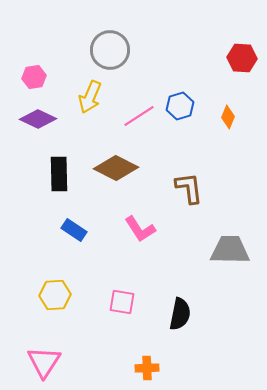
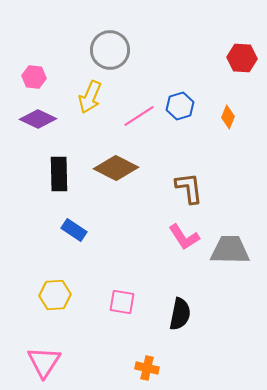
pink hexagon: rotated 15 degrees clockwise
pink L-shape: moved 44 px right, 8 px down
orange cross: rotated 15 degrees clockwise
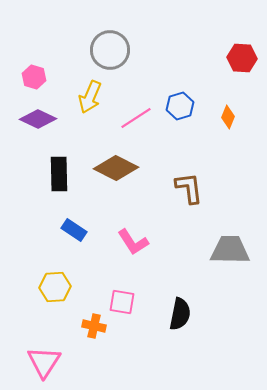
pink hexagon: rotated 10 degrees clockwise
pink line: moved 3 px left, 2 px down
pink L-shape: moved 51 px left, 5 px down
yellow hexagon: moved 8 px up
orange cross: moved 53 px left, 42 px up
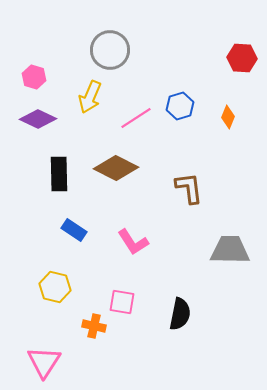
yellow hexagon: rotated 16 degrees clockwise
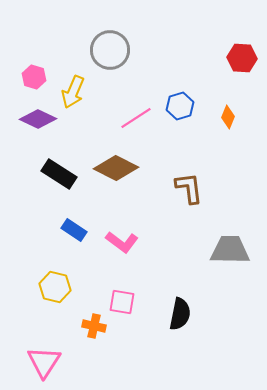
yellow arrow: moved 17 px left, 5 px up
black rectangle: rotated 56 degrees counterclockwise
pink L-shape: moved 11 px left; rotated 20 degrees counterclockwise
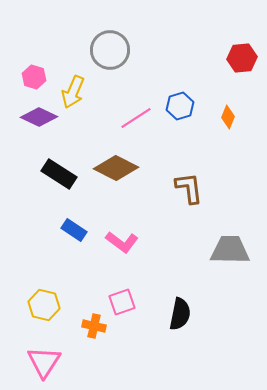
red hexagon: rotated 8 degrees counterclockwise
purple diamond: moved 1 px right, 2 px up
yellow hexagon: moved 11 px left, 18 px down
pink square: rotated 28 degrees counterclockwise
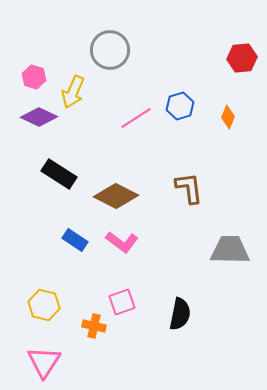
brown diamond: moved 28 px down
blue rectangle: moved 1 px right, 10 px down
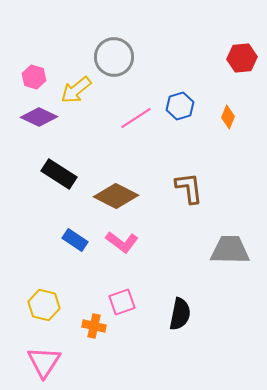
gray circle: moved 4 px right, 7 px down
yellow arrow: moved 3 px right, 2 px up; rotated 28 degrees clockwise
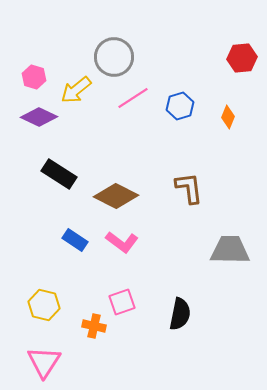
pink line: moved 3 px left, 20 px up
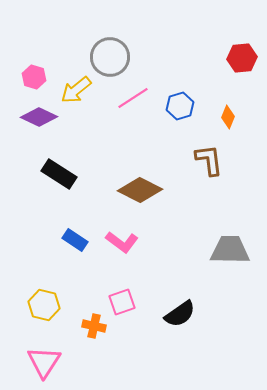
gray circle: moved 4 px left
brown L-shape: moved 20 px right, 28 px up
brown diamond: moved 24 px right, 6 px up
black semicircle: rotated 44 degrees clockwise
